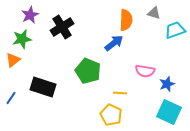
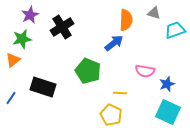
cyan square: moved 1 px left
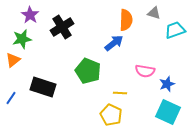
purple star: rotated 12 degrees counterclockwise
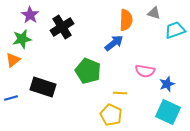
blue line: rotated 40 degrees clockwise
